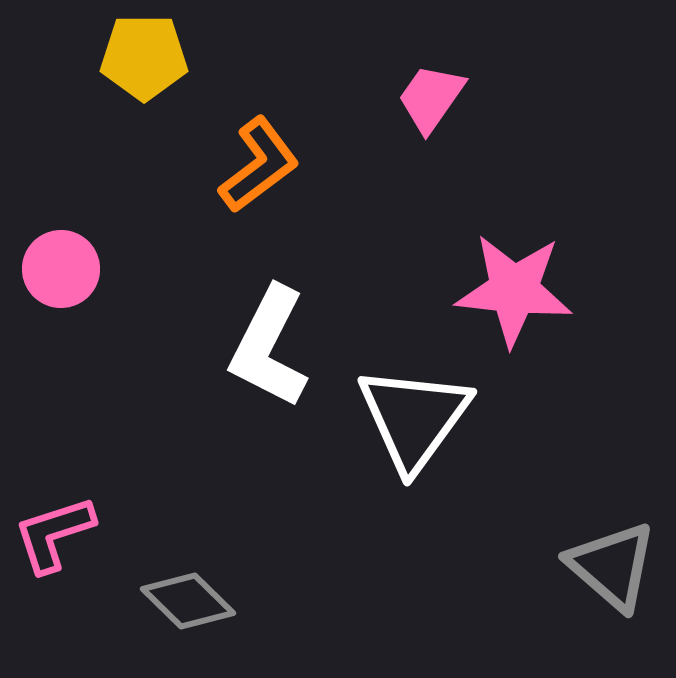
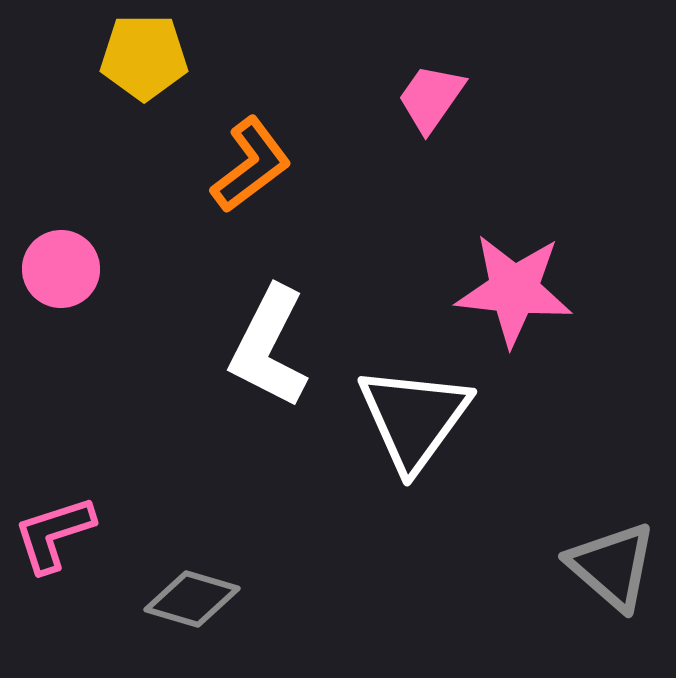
orange L-shape: moved 8 px left
gray diamond: moved 4 px right, 2 px up; rotated 28 degrees counterclockwise
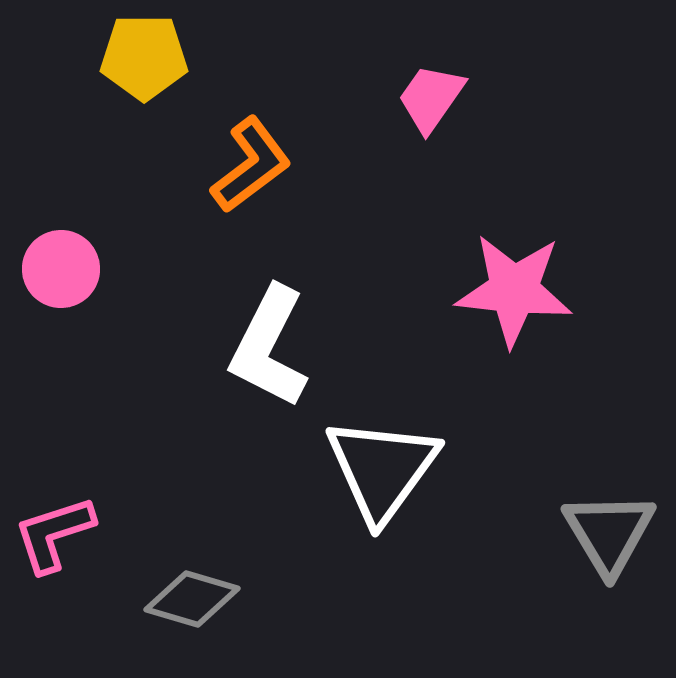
white triangle: moved 32 px left, 51 px down
gray triangle: moved 3 px left, 33 px up; rotated 18 degrees clockwise
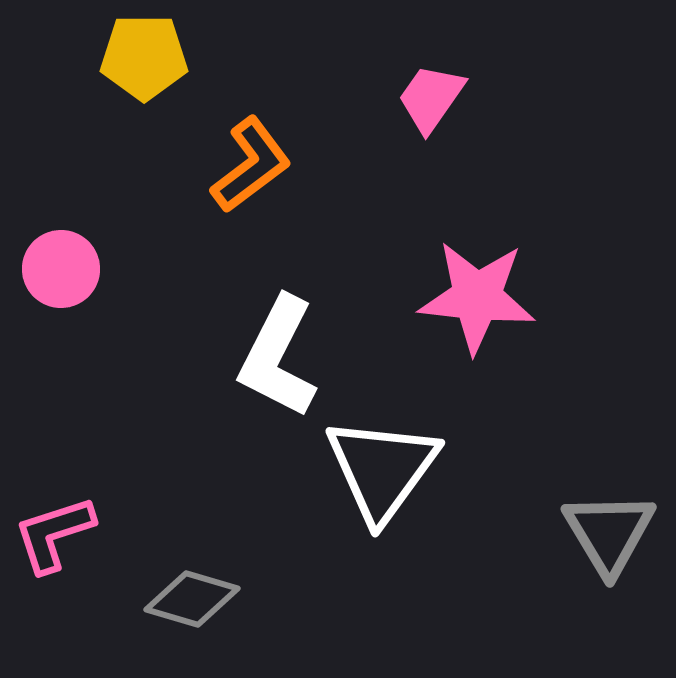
pink star: moved 37 px left, 7 px down
white L-shape: moved 9 px right, 10 px down
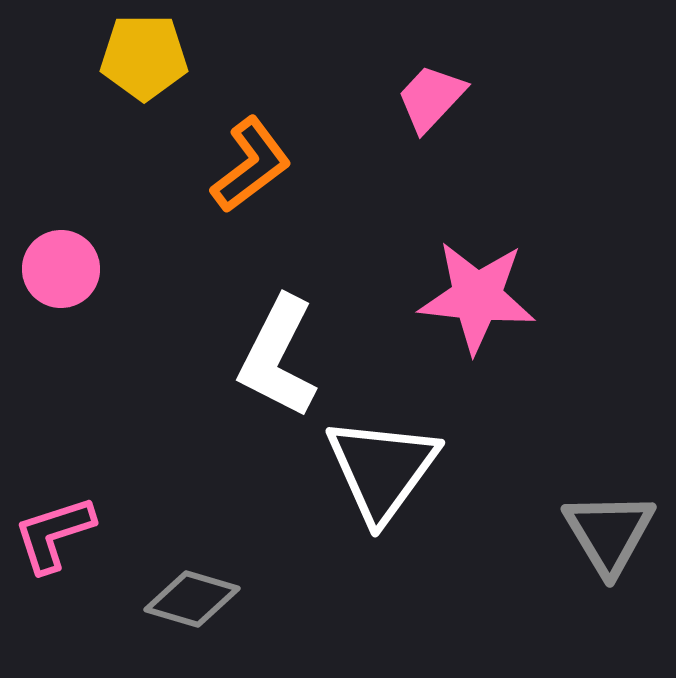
pink trapezoid: rotated 8 degrees clockwise
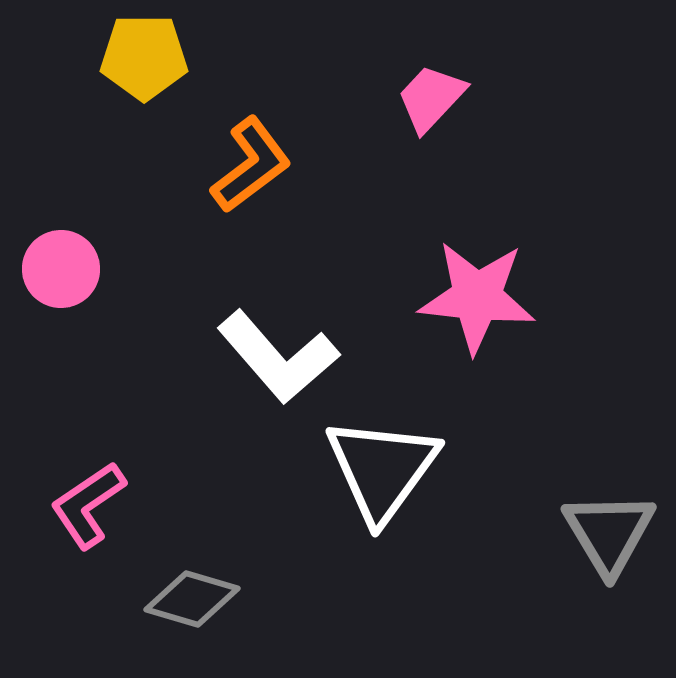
white L-shape: rotated 68 degrees counterclockwise
pink L-shape: moved 34 px right, 29 px up; rotated 16 degrees counterclockwise
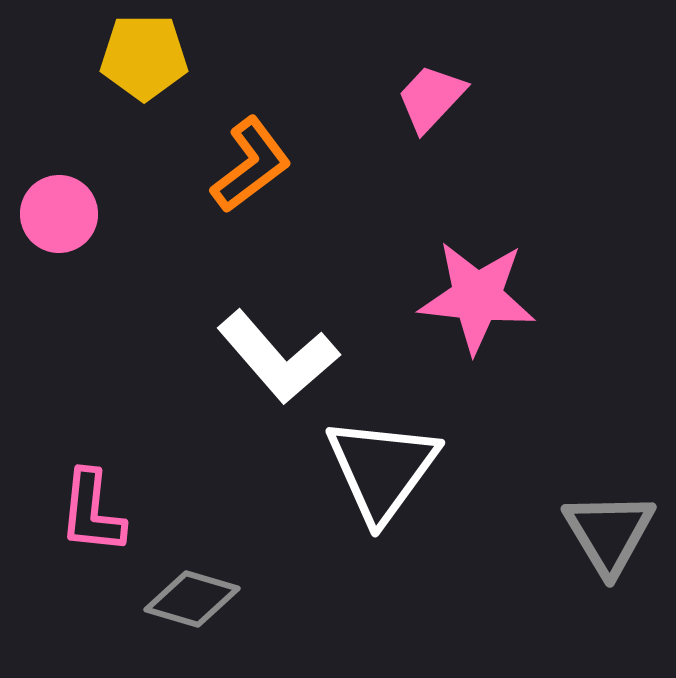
pink circle: moved 2 px left, 55 px up
pink L-shape: moved 4 px right, 7 px down; rotated 50 degrees counterclockwise
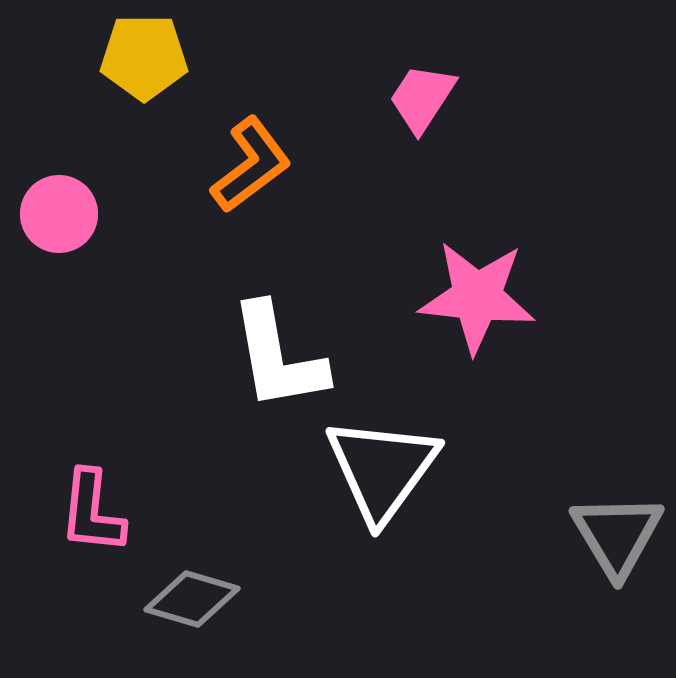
pink trapezoid: moved 9 px left; rotated 10 degrees counterclockwise
white L-shape: rotated 31 degrees clockwise
gray triangle: moved 8 px right, 2 px down
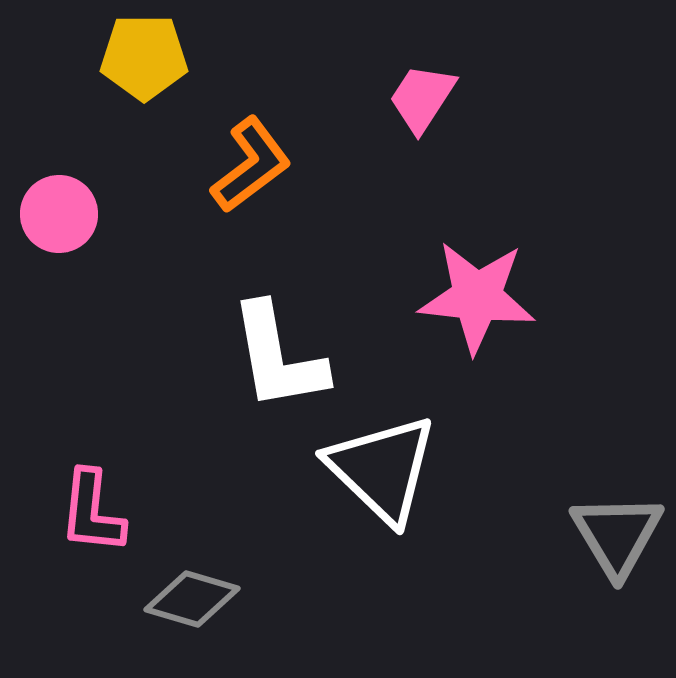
white triangle: rotated 22 degrees counterclockwise
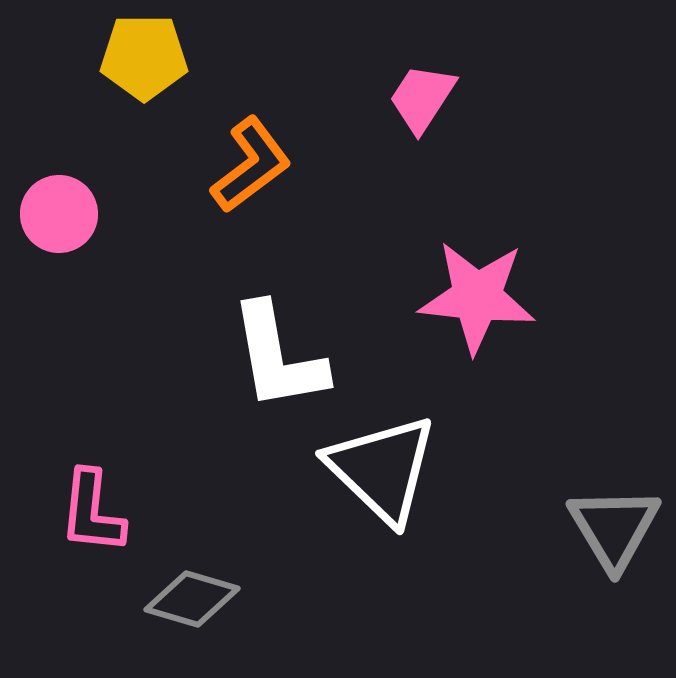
gray triangle: moved 3 px left, 7 px up
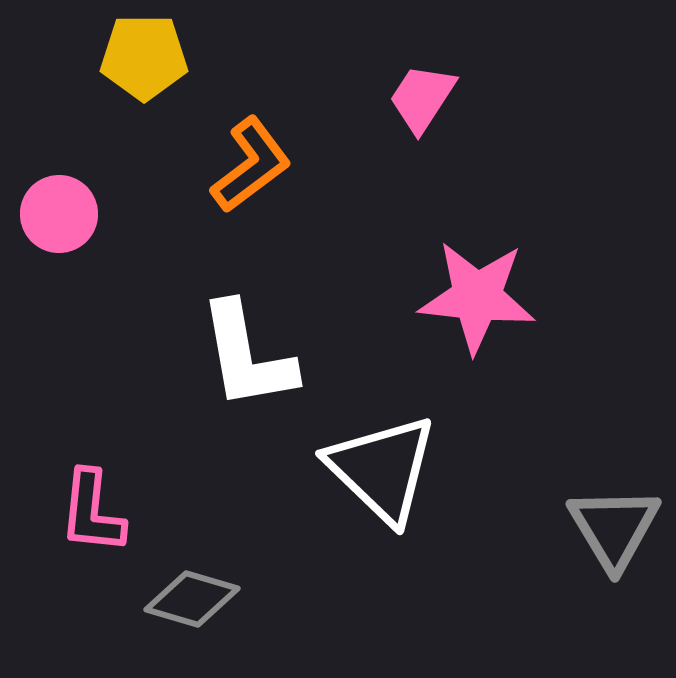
white L-shape: moved 31 px left, 1 px up
